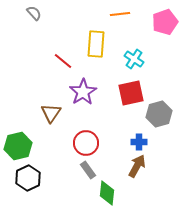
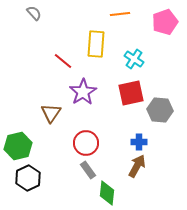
gray hexagon: moved 1 px right, 4 px up; rotated 20 degrees clockwise
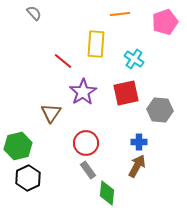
red square: moved 5 px left
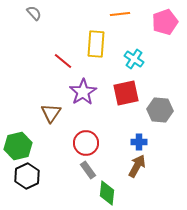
black hexagon: moved 1 px left, 2 px up
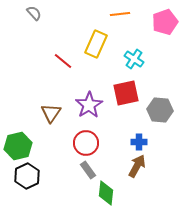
yellow rectangle: rotated 20 degrees clockwise
purple star: moved 6 px right, 13 px down
green diamond: moved 1 px left
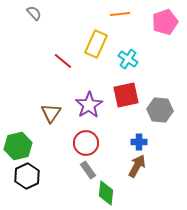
cyan cross: moved 6 px left
red square: moved 2 px down
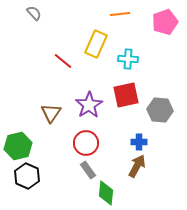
cyan cross: rotated 30 degrees counterclockwise
black hexagon: rotated 10 degrees counterclockwise
